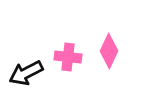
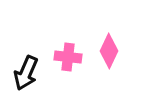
black arrow: rotated 40 degrees counterclockwise
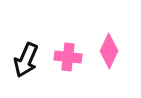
black arrow: moved 13 px up
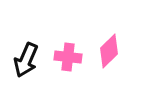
pink diamond: rotated 20 degrees clockwise
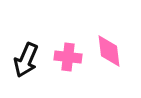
pink diamond: rotated 52 degrees counterclockwise
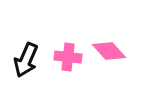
pink diamond: rotated 36 degrees counterclockwise
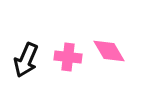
pink diamond: rotated 12 degrees clockwise
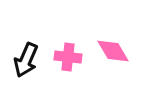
pink diamond: moved 4 px right
